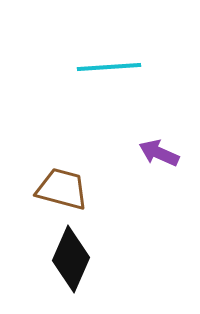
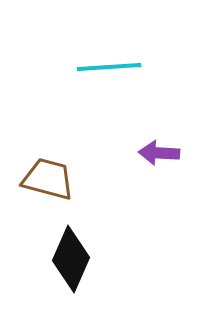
purple arrow: rotated 21 degrees counterclockwise
brown trapezoid: moved 14 px left, 10 px up
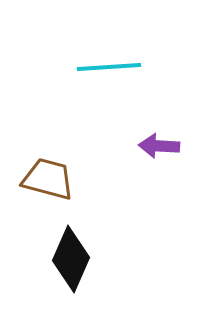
purple arrow: moved 7 px up
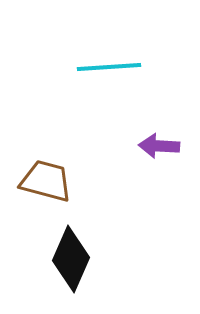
brown trapezoid: moved 2 px left, 2 px down
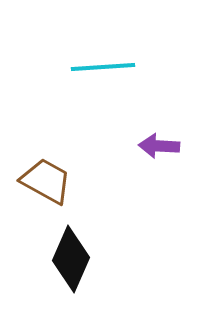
cyan line: moved 6 px left
brown trapezoid: rotated 14 degrees clockwise
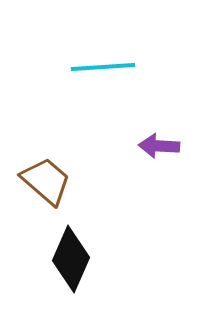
brown trapezoid: rotated 12 degrees clockwise
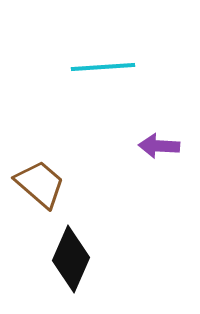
brown trapezoid: moved 6 px left, 3 px down
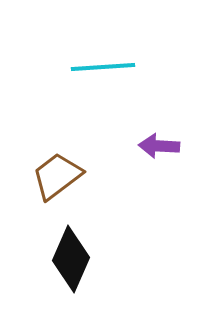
brown trapezoid: moved 17 px right, 8 px up; rotated 78 degrees counterclockwise
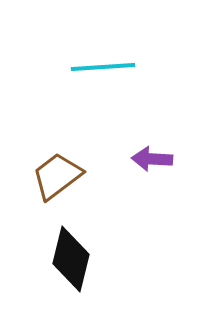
purple arrow: moved 7 px left, 13 px down
black diamond: rotated 10 degrees counterclockwise
